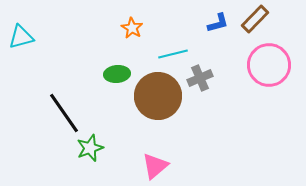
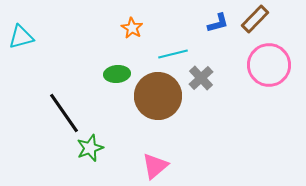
gray cross: moved 1 px right; rotated 20 degrees counterclockwise
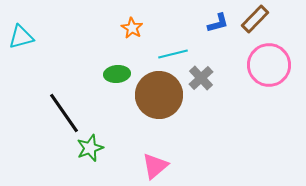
brown circle: moved 1 px right, 1 px up
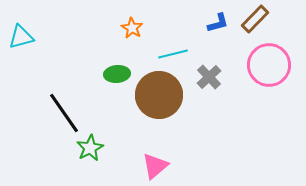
gray cross: moved 8 px right, 1 px up
green star: rotated 8 degrees counterclockwise
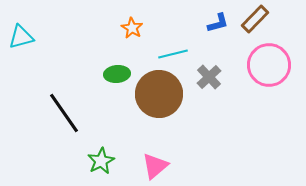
brown circle: moved 1 px up
green star: moved 11 px right, 13 px down
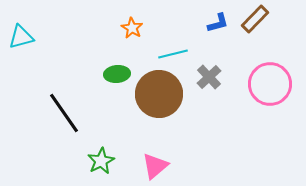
pink circle: moved 1 px right, 19 px down
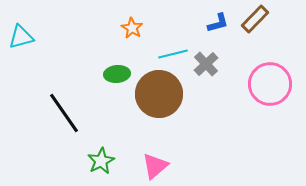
gray cross: moved 3 px left, 13 px up
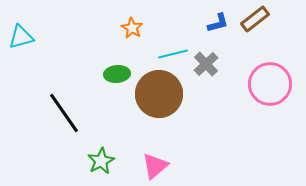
brown rectangle: rotated 8 degrees clockwise
